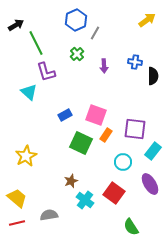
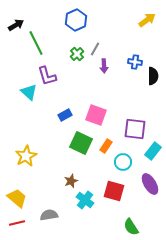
gray line: moved 16 px down
purple L-shape: moved 1 px right, 4 px down
orange rectangle: moved 11 px down
red square: moved 2 px up; rotated 20 degrees counterclockwise
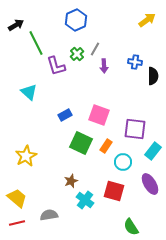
purple L-shape: moved 9 px right, 10 px up
pink square: moved 3 px right
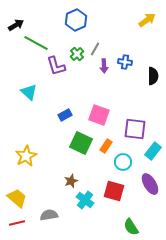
green line: rotated 35 degrees counterclockwise
blue cross: moved 10 px left
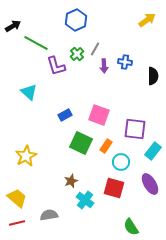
black arrow: moved 3 px left, 1 px down
cyan circle: moved 2 px left
red square: moved 3 px up
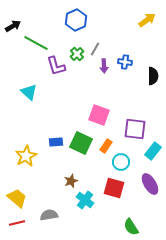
blue rectangle: moved 9 px left, 27 px down; rotated 24 degrees clockwise
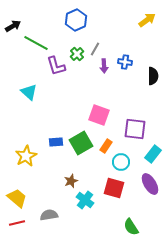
green square: rotated 35 degrees clockwise
cyan rectangle: moved 3 px down
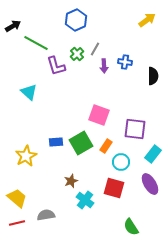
gray semicircle: moved 3 px left
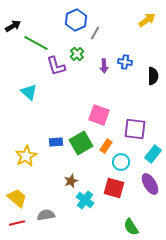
gray line: moved 16 px up
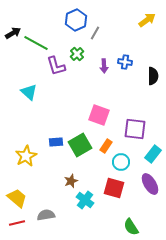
black arrow: moved 7 px down
green square: moved 1 px left, 2 px down
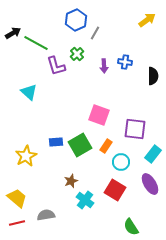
red square: moved 1 px right, 2 px down; rotated 15 degrees clockwise
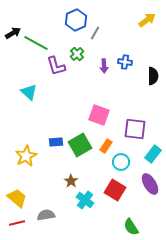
brown star: rotated 16 degrees counterclockwise
